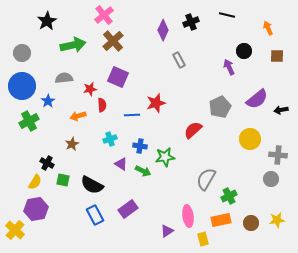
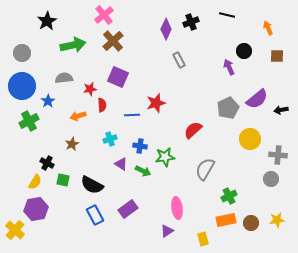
purple diamond at (163, 30): moved 3 px right, 1 px up
gray pentagon at (220, 107): moved 8 px right, 1 px down
gray semicircle at (206, 179): moved 1 px left, 10 px up
pink ellipse at (188, 216): moved 11 px left, 8 px up
orange rectangle at (221, 220): moved 5 px right
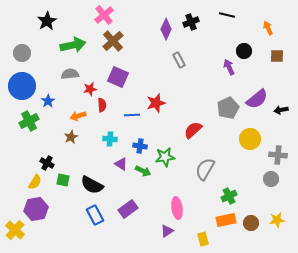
gray semicircle at (64, 78): moved 6 px right, 4 px up
cyan cross at (110, 139): rotated 24 degrees clockwise
brown star at (72, 144): moved 1 px left, 7 px up
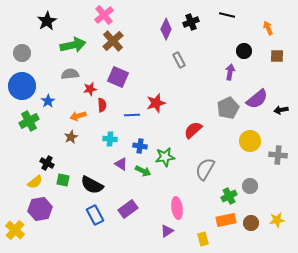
purple arrow at (229, 67): moved 1 px right, 5 px down; rotated 35 degrees clockwise
yellow circle at (250, 139): moved 2 px down
gray circle at (271, 179): moved 21 px left, 7 px down
yellow semicircle at (35, 182): rotated 21 degrees clockwise
purple hexagon at (36, 209): moved 4 px right
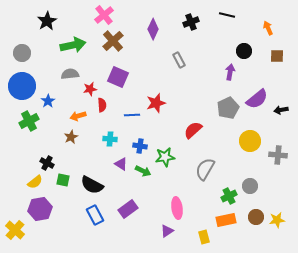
purple diamond at (166, 29): moved 13 px left
brown circle at (251, 223): moved 5 px right, 6 px up
yellow rectangle at (203, 239): moved 1 px right, 2 px up
